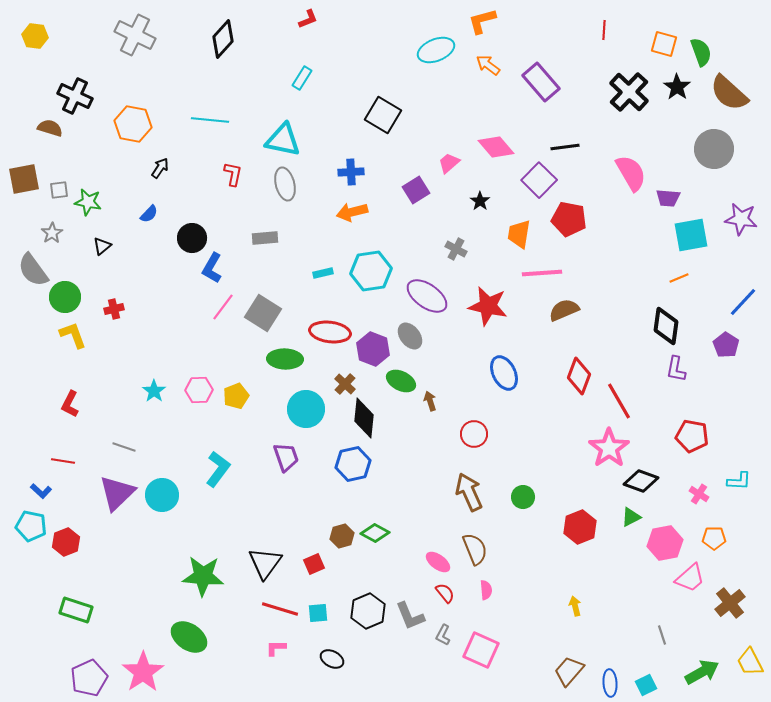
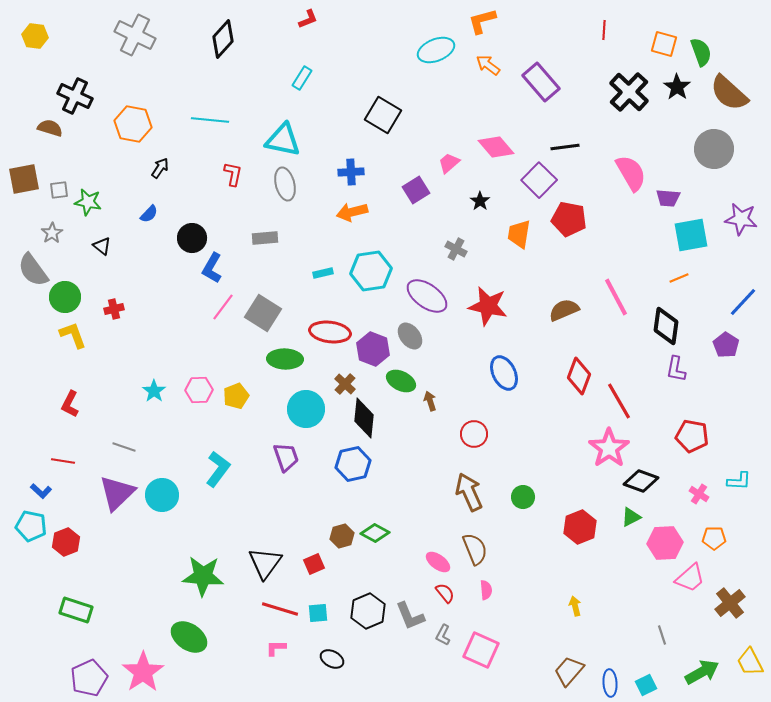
black triangle at (102, 246): rotated 42 degrees counterclockwise
pink line at (542, 273): moved 74 px right, 24 px down; rotated 66 degrees clockwise
pink hexagon at (665, 543): rotated 8 degrees clockwise
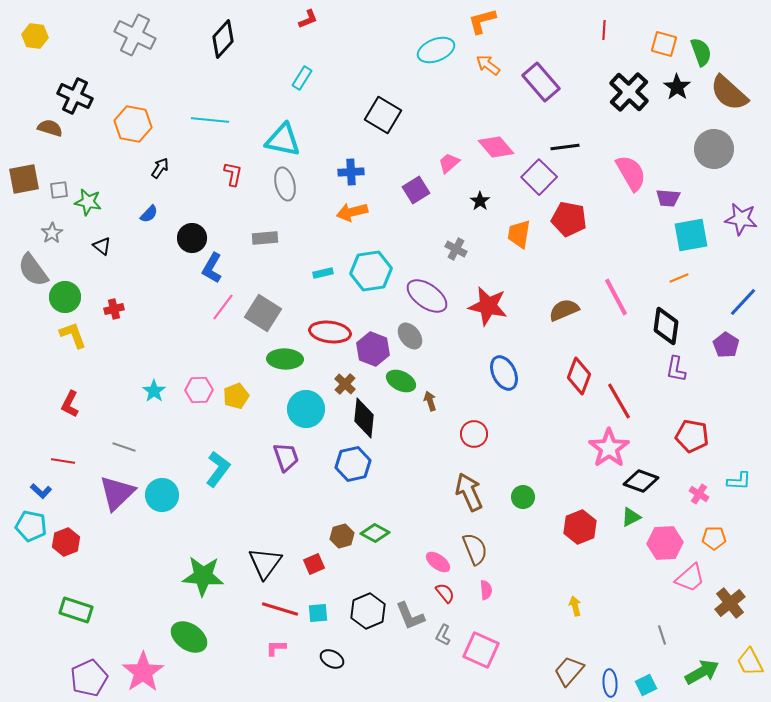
purple square at (539, 180): moved 3 px up
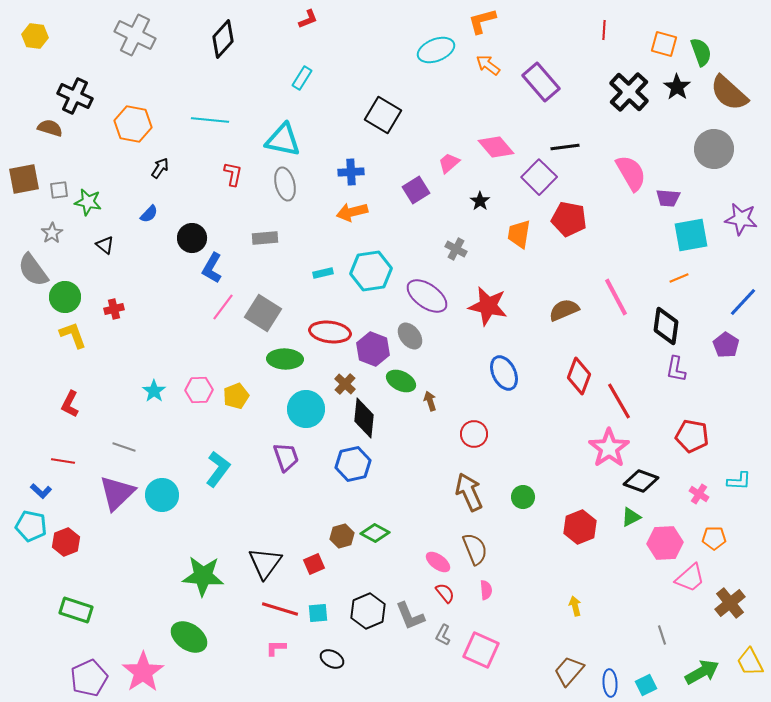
black triangle at (102, 246): moved 3 px right, 1 px up
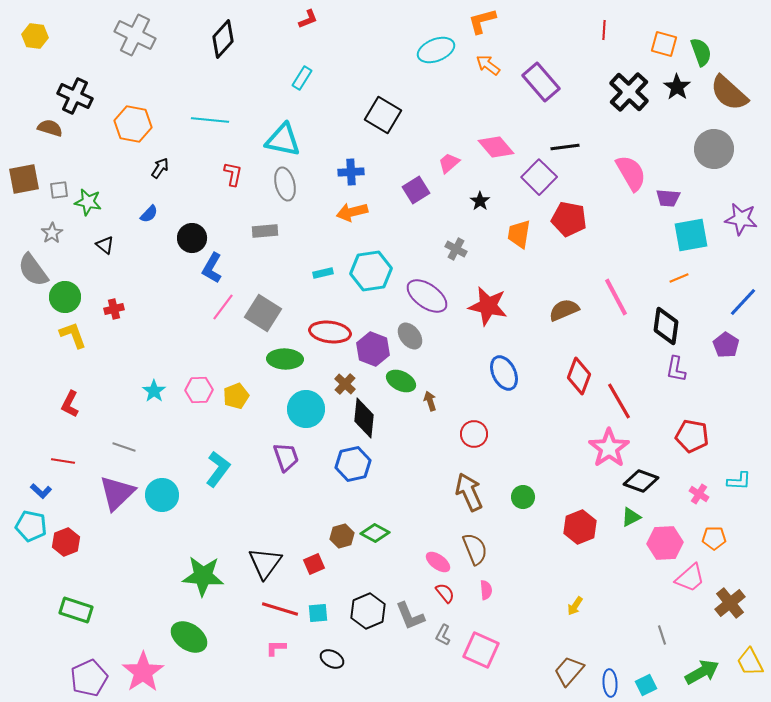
gray rectangle at (265, 238): moved 7 px up
yellow arrow at (575, 606): rotated 132 degrees counterclockwise
